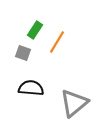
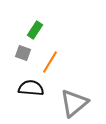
orange line: moved 7 px left, 20 px down
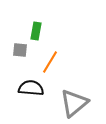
green rectangle: moved 1 px right, 1 px down; rotated 24 degrees counterclockwise
gray square: moved 3 px left, 3 px up; rotated 14 degrees counterclockwise
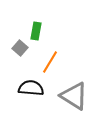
gray square: moved 2 px up; rotated 35 degrees clockwise
gray triangle: moved 7 px up; rotated 48 degrees counterclockwise
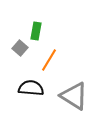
orange line: moved 1 px left, 2 px up
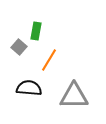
gray square: moved 1 px left, 1 px up
black semicircle: moved 2 px left
gray triangle: rotated 32 degrees counterclockwise
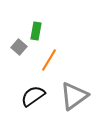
black semicircle: moved 4 px right, 8 px down; rotated 40 degrees counterclockwise
gray triangle: rotated 36 degrees counterclockwise
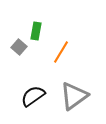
orange line: moved 12 px right, 8 px up
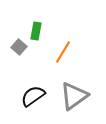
orange line: moved 2 px right
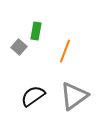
orange line: moved 2 px right, 1 px up; rotated 10 degrees counterclockwise
